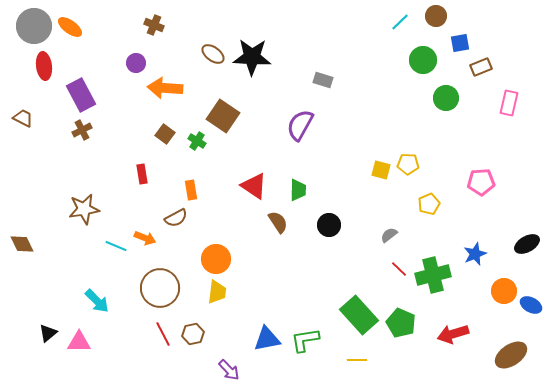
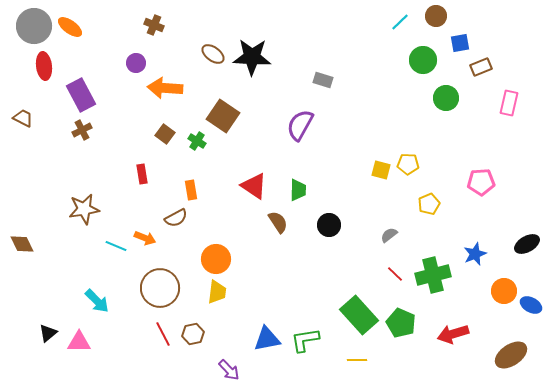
red line at (399, 269): moved 4 px left, 5 px down
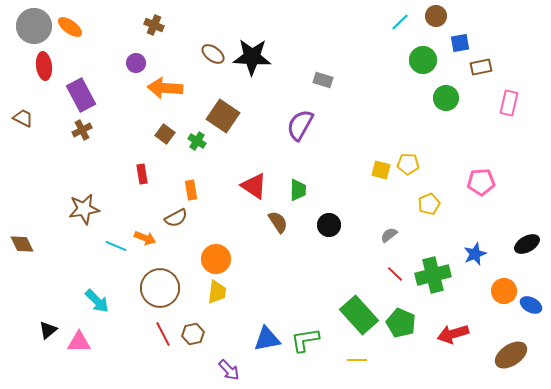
brown rectangle at (481, 67): rotated 10 degrees clockwise
black triangle at (48, 333): moved 3 px up
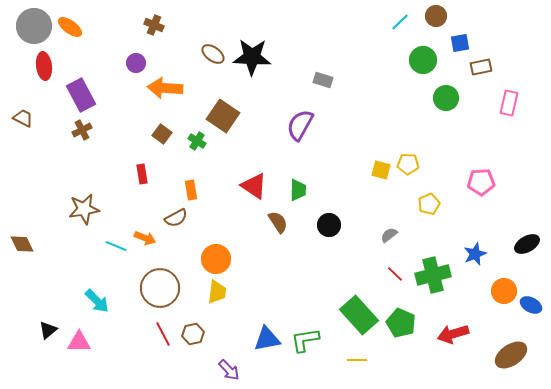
brown square at (165, 134): moved 3 px left
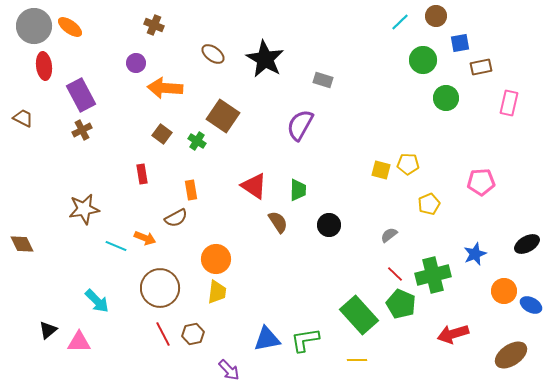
black star at (252, 57): moved 13 px right, 2 px down; rotated 27 degrees clockwise
green pentagon at (401, 323): moved 19 px up
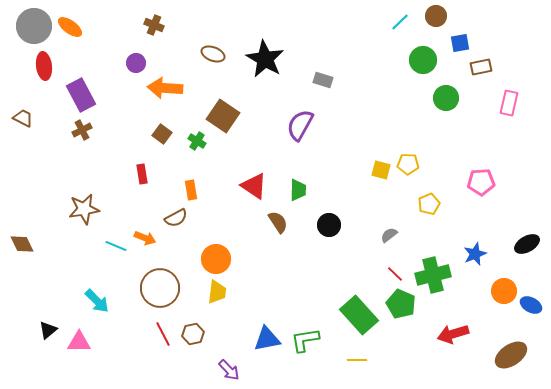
brown ellipse at (213, 54): rotated 15 degrees counterclockwise
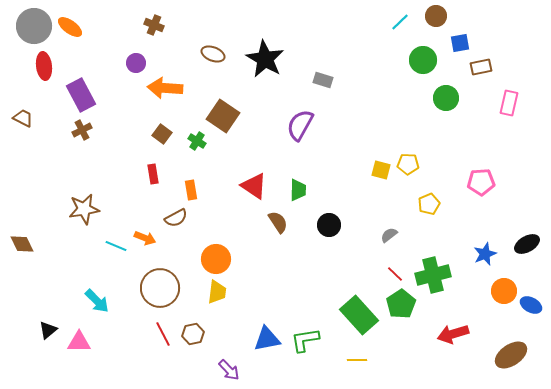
red rectangle at (142, 174): moved 11 px right
blue star at (475, 254): moved 10 px right
green pentagon at (401, 304): rotated 16 degrees clockwise
